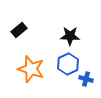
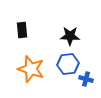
black rectangle: moved 3 px right; rotated 56 degrees counterclockwise
blue hexagon: rotated 20 degrees clockwise
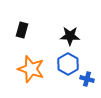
black rectangle: rotated 21 degrees clockwise
blue hexagon: rotated 25 degrees counterclockwise
blue cross: moved 1 px right
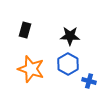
black rectangle: moved 3 px right
blue cross: moved 2 px right, 2 px down
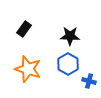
black rectangle: moved 1 px left, 1 px up; rotated 21 degrees clockwise
orange star: moved 3 px left
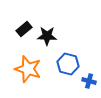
black rectangle: rotated 14 degrees clockwise
black star: moved 23 px left
blue hexagon: rotated 15 degrees counterclockwise
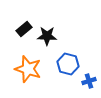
blue cross: rotated 32 degrees counterclockwise
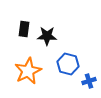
black rectangle: rotated 42 degrees counterclockwise
orange star: moved 2 px down; rotated 28 degrees clockwise
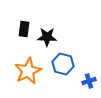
black star: moved 1 px down
blue hexagon: moved 5 px left
